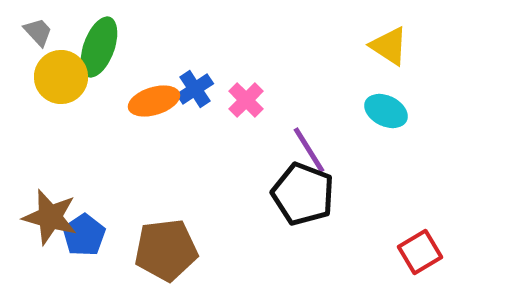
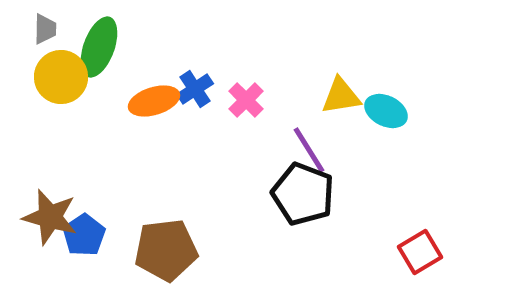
gray trapezoid: moved 7 px right, 3 px up; rotated 44 degrees clockwise
yellow triangle: moved 48 px left, 50 px down; rotated 42 degrees counterclockwise
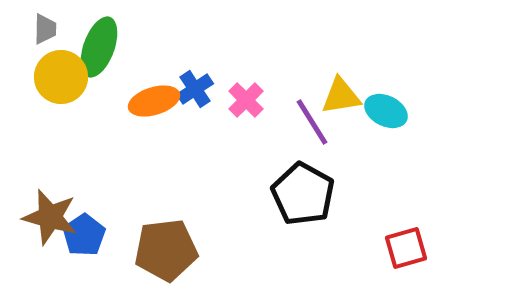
purple line: moved 3 px right, 28 px up
black pentagon: rotated 8 degrees clockwise
red square: moved 14 px left, 4 px up; rotated 15 degrees clockwise
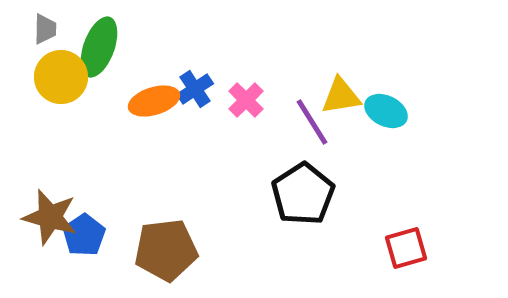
black pentagon: rotated 10 degrees clockwise
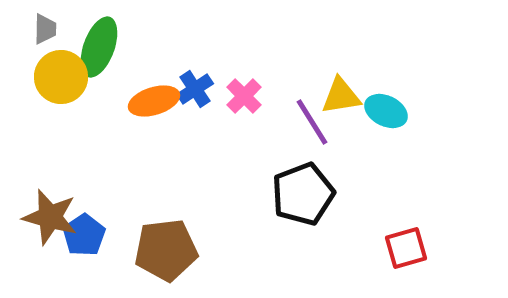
pink cross: moved 2 px left, 4 px up
black pentagon: rotated 12 degrees clockwise
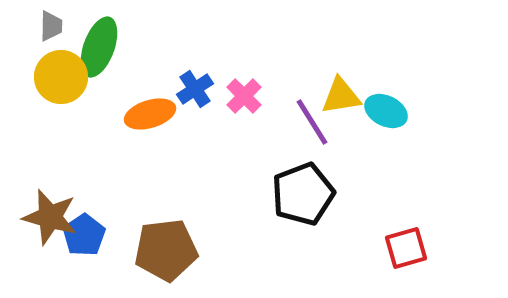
gray trapezoid: moved 6 px right, 3 px up
orange ellipse: moved 4 px left, 13 px down
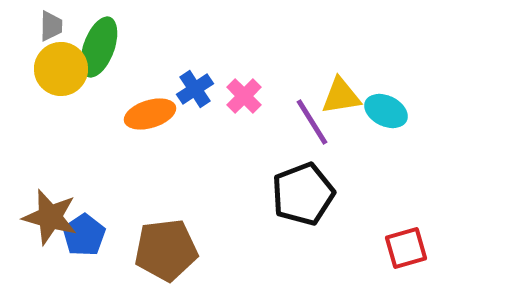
yellow circle: moved 8 px up
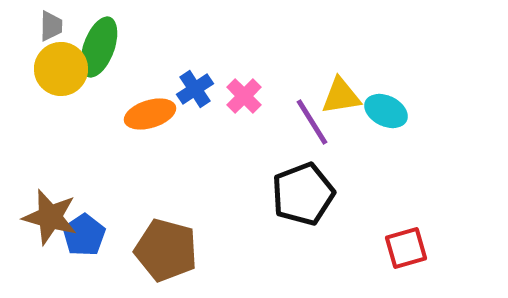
brown pentagon: rotated 22 degrees clockwise
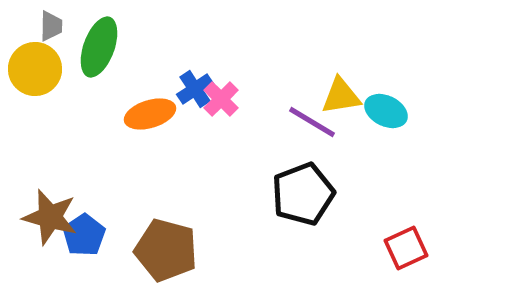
yellow circle: moved 26 px left
pink cross: moved 23 px left, 3 px down
purple line: rotated 27 degrees counterclockwise
red square: rotated 9 degrees counterclockwise
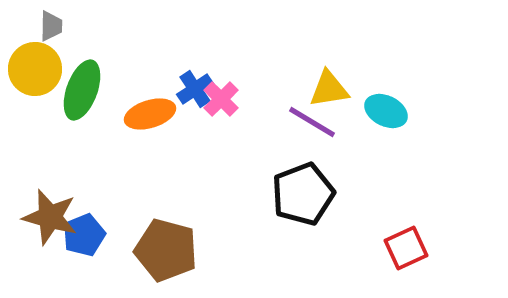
green ellipse: moved 17 px left, 43 px down
yellow triangle: moved 12 px left, 7 px up
blue pentagon: rotated 12 degrees clockwise
